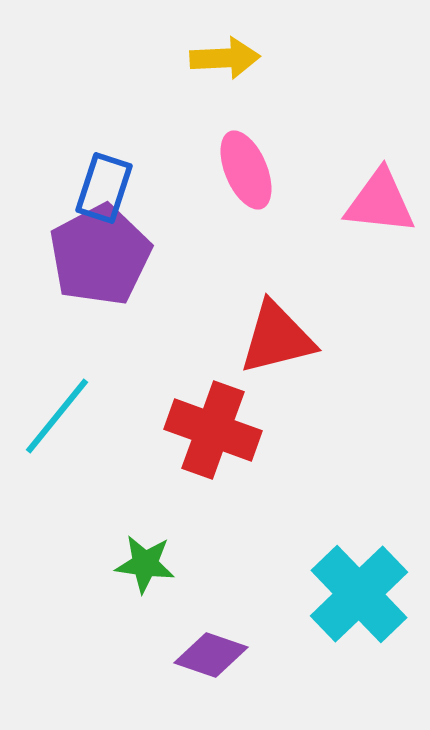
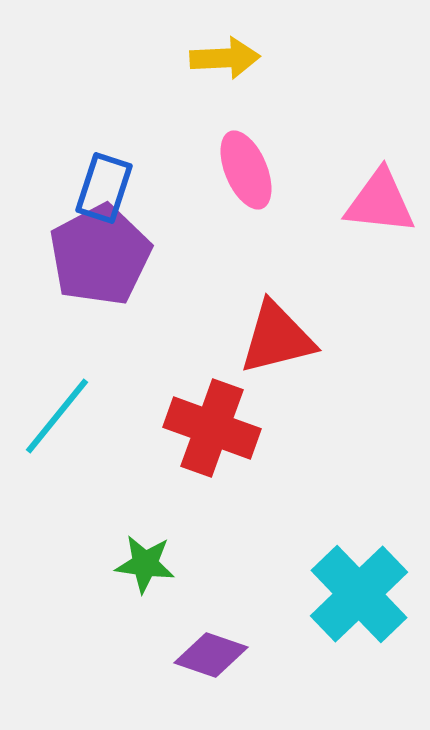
red cross: moved 1 px left, 2 px up
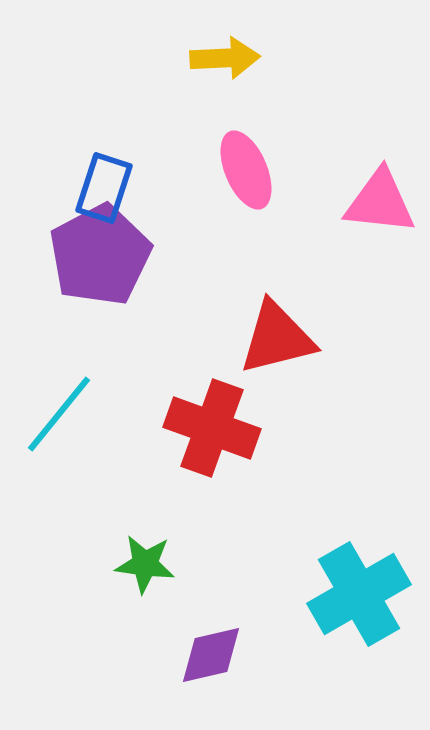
cyan line: moved 2 px right, 2 px up
cyan cross: rotated 14 degrees clockwise
purple diamond: rotated 32 degrees counterclockwise
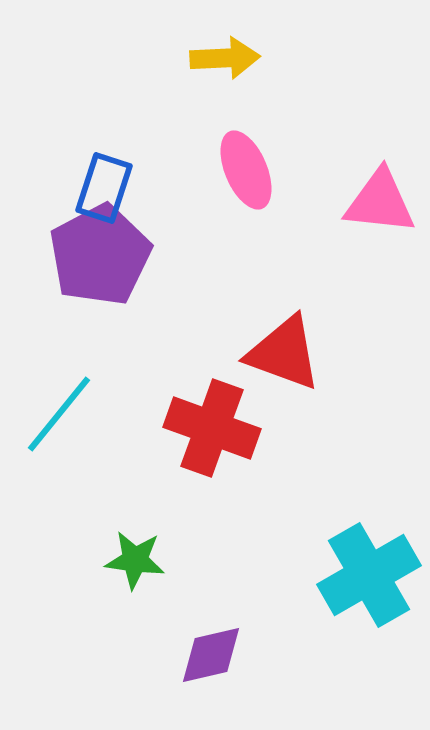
red triangle: moved 7 px right, 15 px down; rotated 34 degrees clockwise
green star: moved 10 px left, 4 px up
cyan cross: moved 10 px right, 19 px up
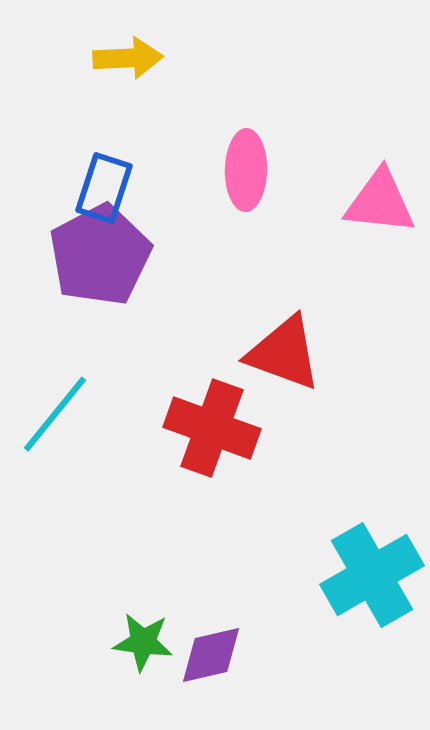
yellow arrow: moved 97 px left
pink ellipse: rotated 24 degrees clockwise
cyan line: moved 4 px left
green star: moved 8 px right, 82 px down
cyan cross: moved 3 px right
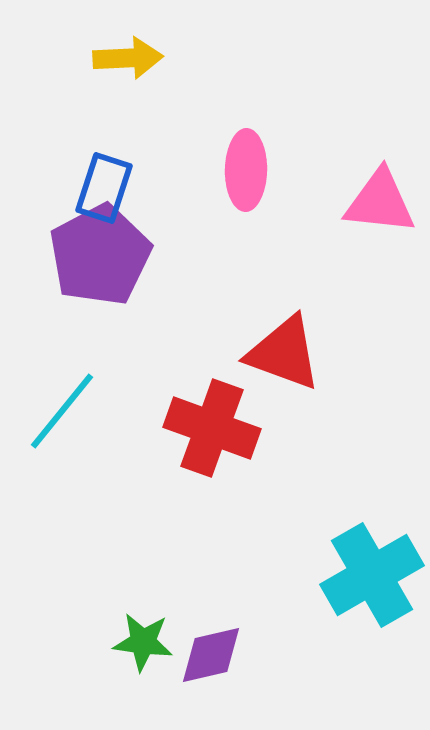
cyan line: moved 7 px right, 3 px up
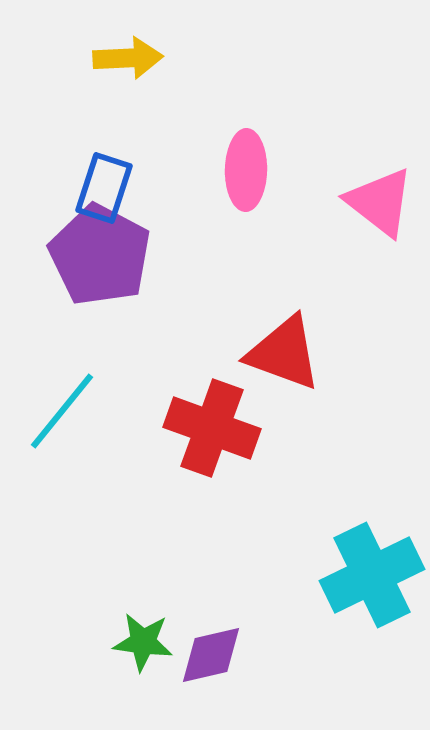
pink triangle: rotated 32 degrees clockwise
purple pentagon: rotated 16 degrees counterclockwise
cyan cross: rotated 4 degrees clockwise
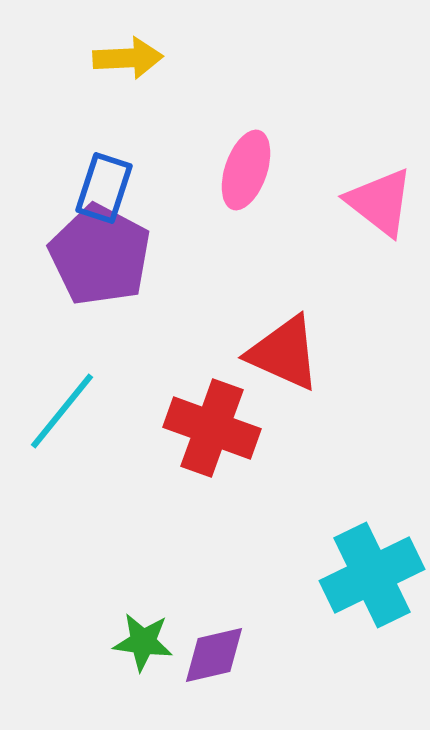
pink ellipse: rotated 18 degrees clockwise
red triangle: rotated 4 degrees clockwise
purple diamond: moved 3 px right
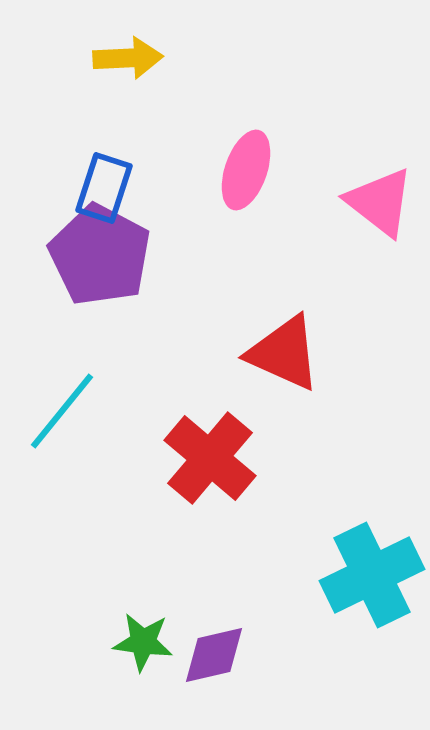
red cross: moved 2 px left, 30 px down; rotated 20 degrees clockwise
